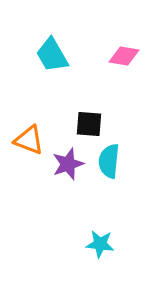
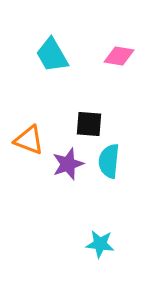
pink diamond: moved 5 px left
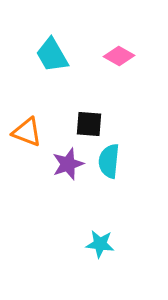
pink diamond: rotated 20 degrees clockwise
orange triangle: moved 2 px left, 8 px up
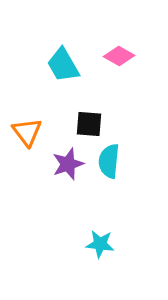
cyan trapezoid: moved 11 px right, 10 px down
orange triangle: rotated 32 degrees clockwise
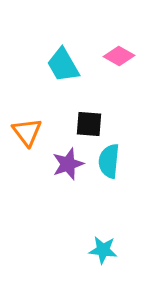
cyan star: moved 3 px right, 6 px down
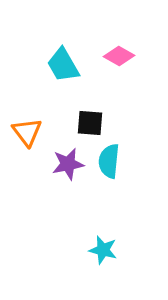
black square: moved 1 px right, 1 px up
purple star: rotated 8 degrees clockwise
cyan star: rotated 8 degrees clockwise
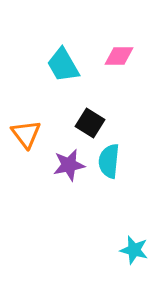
pink diamond: rotated 28 degrees counterclockwise
black square: rotated 28 degrees clockwise
orange triangle: moved 1 px left, 2 px down
purple star: moved 1 px right, 1 px down
cyan star: moved 31 px right
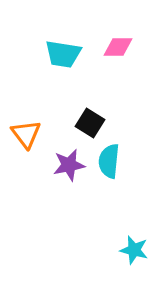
pink diamond: moved 1 px left, 9 px up
cyan trapezoid: moved 11 px up; rotated 51 degrees counterclockwise
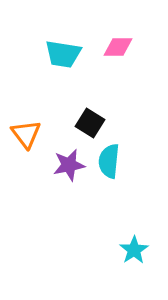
cyan star: rotated 24 degrees clockwise
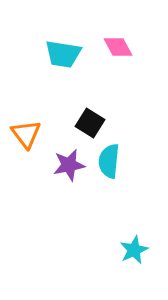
pink diamond: rotated 60 degrees clockwise
cyan star: rotated 8 degrees clockwise
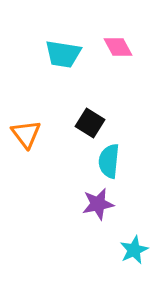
purple star: moved 29 px right, 39 px down
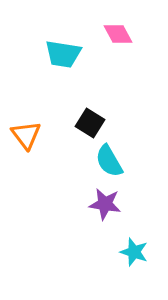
pink diamond: moved 13 px up
orange triangle: moved 1 px down
cyan semicircle: rotated 36 degrees counterclockwise
purple star: moved 7 px right; rotated 20 degrees clockwise
cyan star: moved 2 px down; rotated 28 degrees counterclockwise
